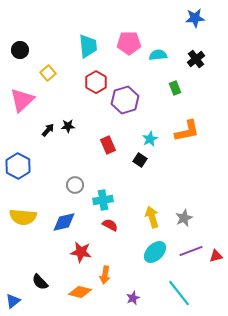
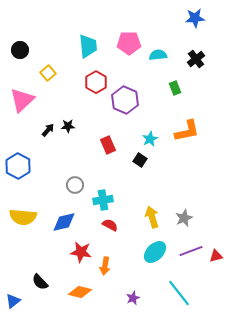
purple hexagon: rotated 20 degrees counterclockwise
orange arrow: moved 9 px up
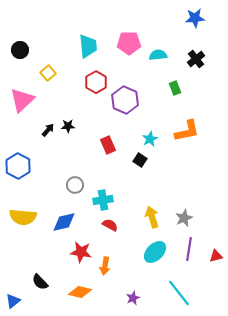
purple line: moved 2 px left, 2 px up; rotated 60 degrees counterclockwise
